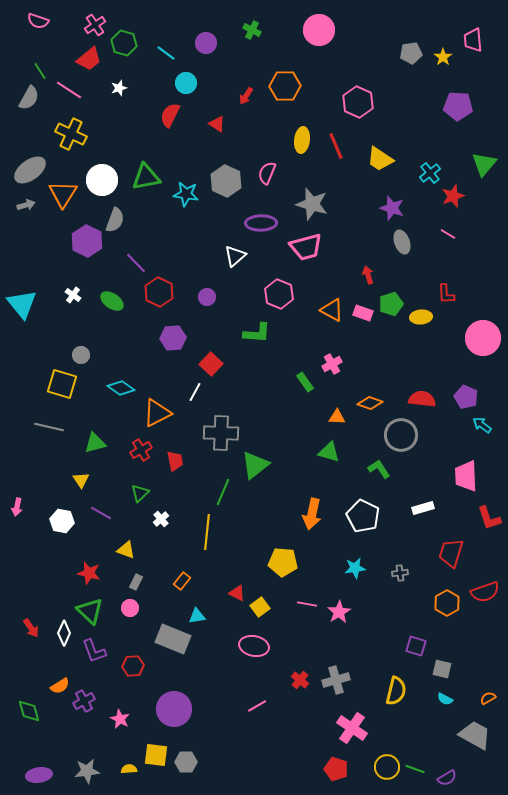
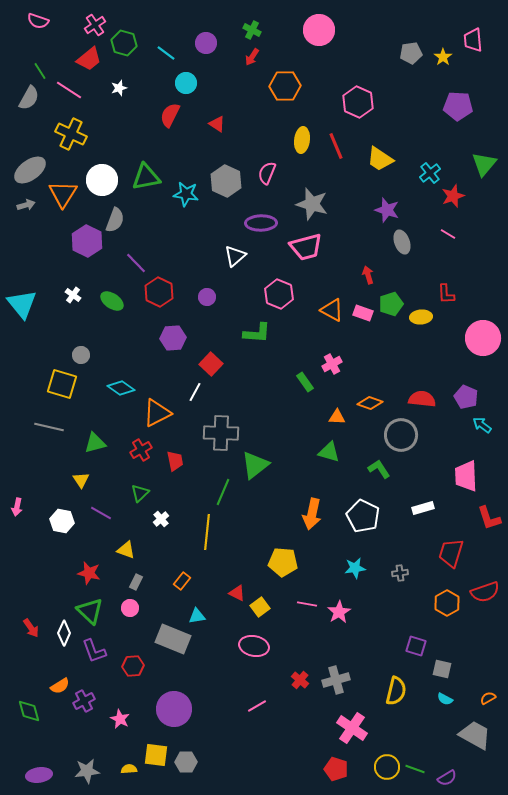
red arrow at (246, 96): moved 6 px right, 39 px up
purple star at (392, 208): moved 5 px left, 2 px down
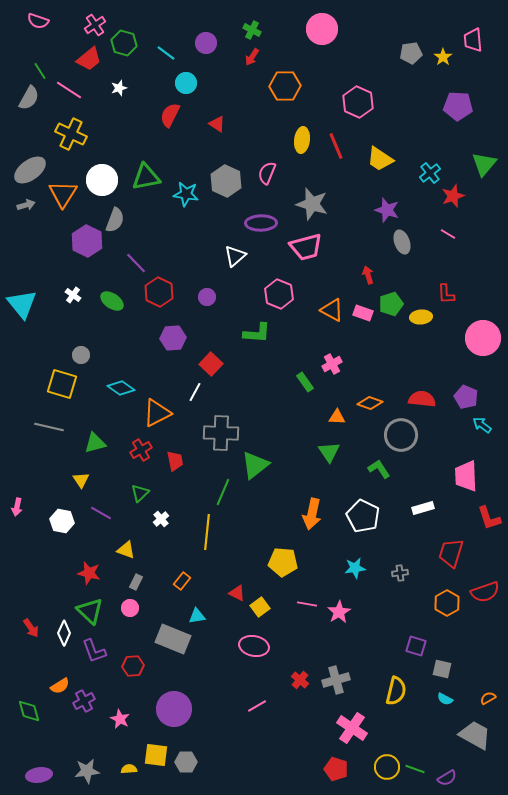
pink circle at (319, 30): moved 3 px right, 1 px up
green triangle at (329, 452): rotated 40 degrees clockwise
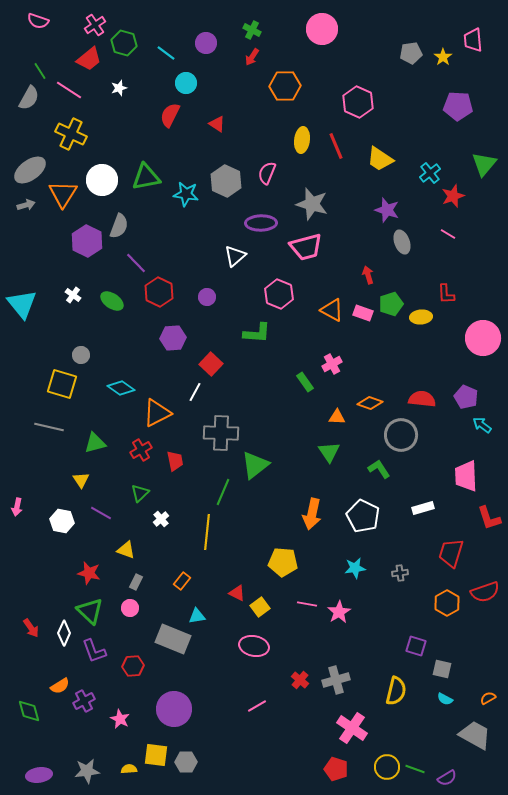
gray semicircle at (115, 220): moved 4 px right, 6 px down
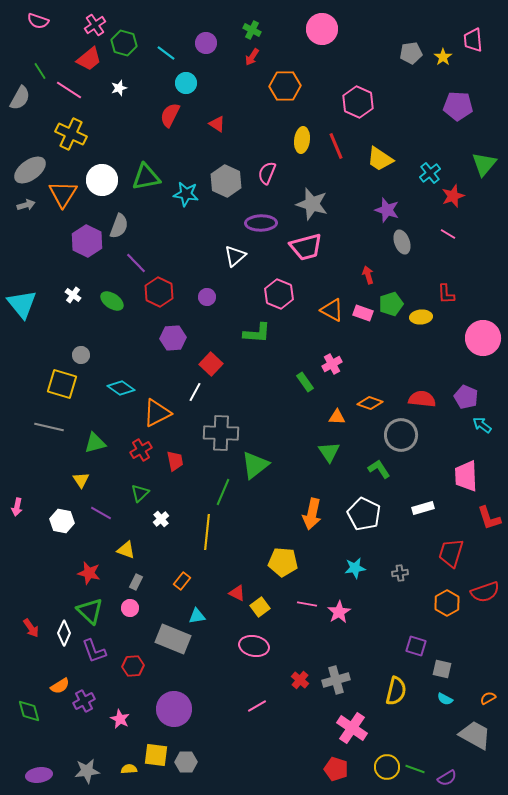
gray semicircle at (29, 98): moved 9 px left
white pentagon at (363, 516): moved 1 px right, 2 px up
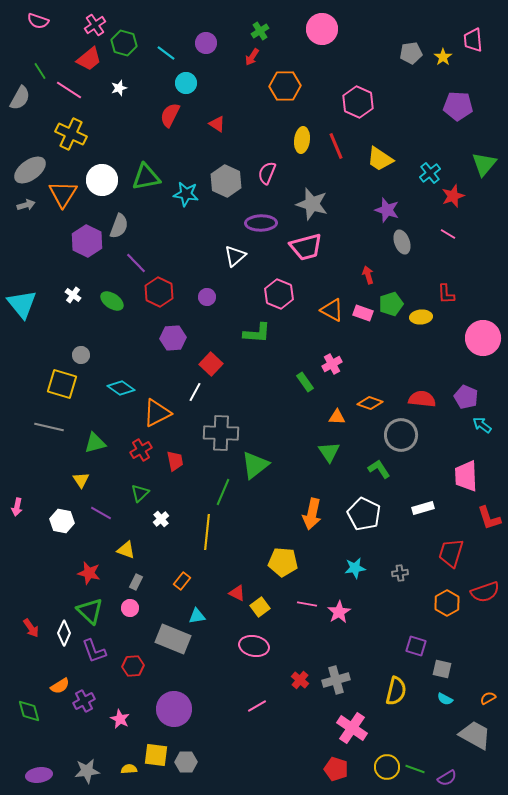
green cross at (252, 30): moved 8 px right, 1 px down; rotated 30 degrees clockwise
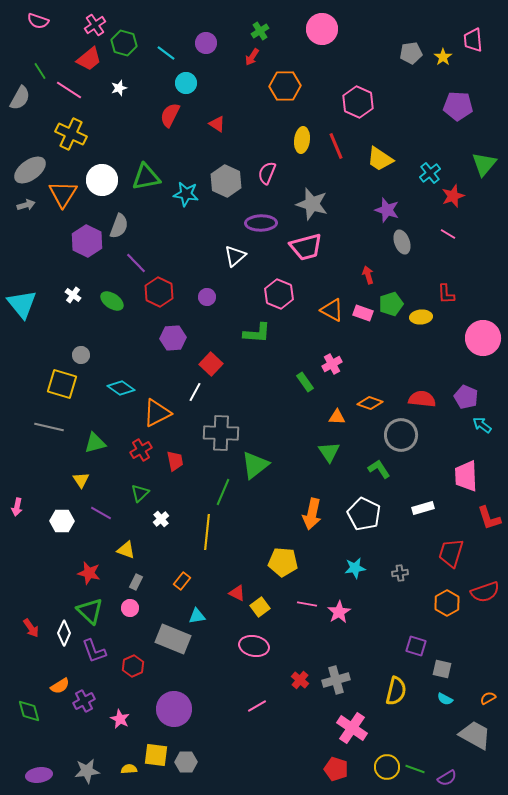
white hexagon at (62, 521): rotated 10 degrees counterclockwise
red hexagon at (133, 666): rotated 20 degrees counterclockwise
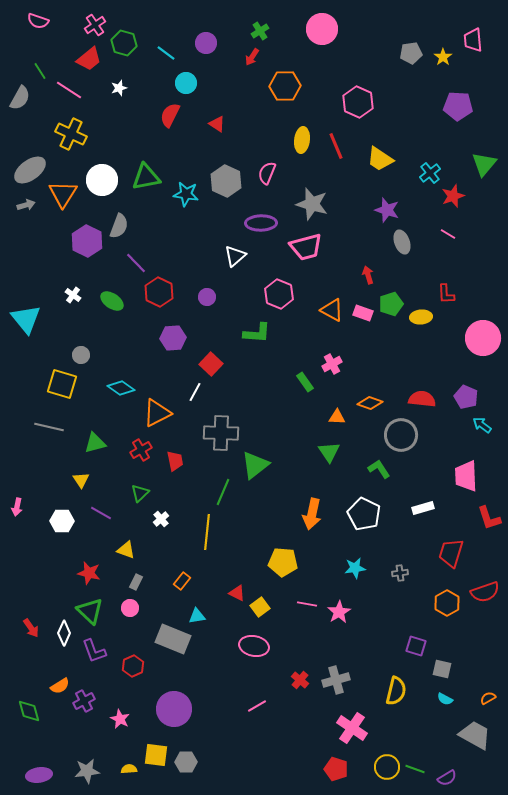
cyan triangle at (22, 304): moved 4 px right, 15 px down
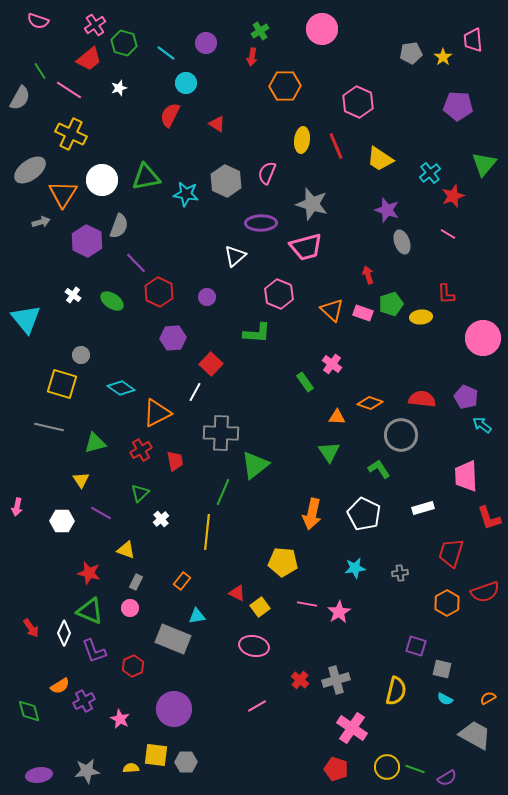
red arrow at (252, 57): rotated 24 degrees counterclockwise
gray arrow at (26, 205): moved 15 px right, 17 px down
orange triangle at (332, 310): rotated 15 degrees clockwise
pink cross at (332, 364): rotated 24 degrees counterclockwise
green triangle at (90, 611): rotated 20 degrees counterclockwise
yellow semicircle at (129, 769): moved 2 px right, 1 px up
